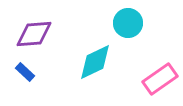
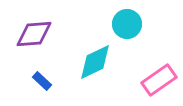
cyan circle: moved 1 px left, 1 px down
blue rectangle: moved 17 px right, 9 px down
pink rectangle: moved 1 px left, 1 px down
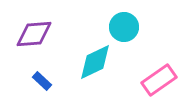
cyan circle: moved 3 px left, 3 px down
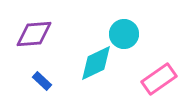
cyan circle: moved 7 px down
cyan diamond: moved 1 px right, 1 px down
pink rectangle: moved 1 px up
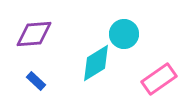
cyan diamond: rotated 6 degrees counterclockwise
blue rectangle: moved 6 px left
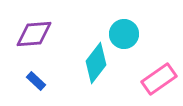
cyan diamond: rotated 21 degrees counterclockwise
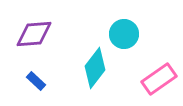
cyan diamond: moved 1 px left, 5 px down
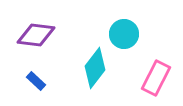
purple diamond: moved 2 px right, 1 px down; rotated 12 degrees clockwise
pink rectangle: moved 3 px left, 1 px up; rotated 28 degrees counterclockwise
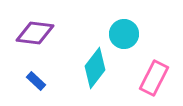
purple diamond: moved 1 px left, 2 px up
pink rectangle: moved 2 px left
